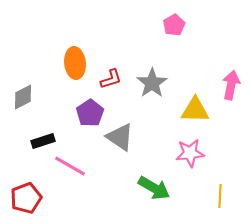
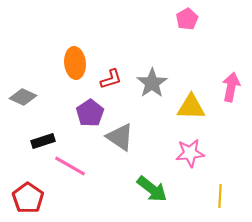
pink pentagon: moved 13 px right, 6 px up
pink arrow: moved 2 px down
gray diamond: rotated 52 degrees clockwise
yellow triangle: moved 4 px left, 3 px up
green arrow: moved 2 px left, 1 px down; rotated 8 degrees clockwise
red pentagon: moved 2 px right; rotated 16 degrees counterclockwise
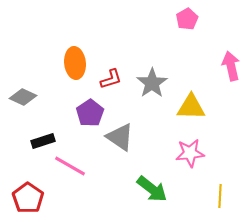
pink arrow: moved 21 px up; rotated 24 degrees counterclockwise
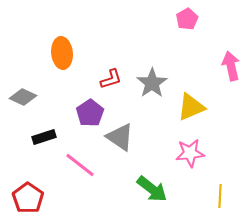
orange ellipse: moved 13 px left, 10 px up
yellow triangle: rotated 24 degrees counterclockwise
black rectangle: moved 1 px right, 4 px up
pink line: moved 10 px right, 1 px up; rotated 8 degrees clockwise
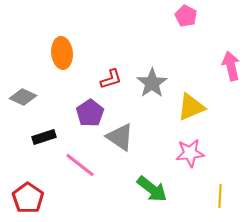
pink pentagon: moved 1 px left, 3 px up; rotated 15 degrees counterclockwise
